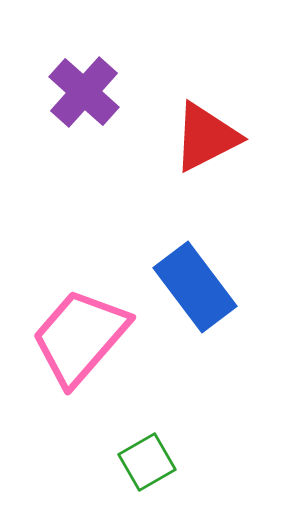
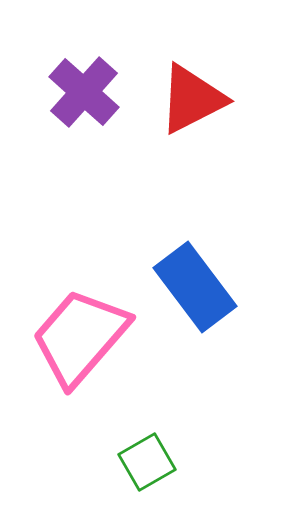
red triangle: moved 14 px left, 38 px up
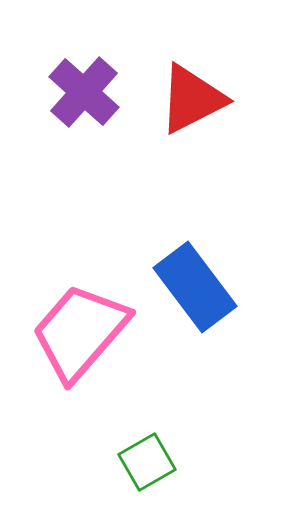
pink trapezoid: moved 5 px up
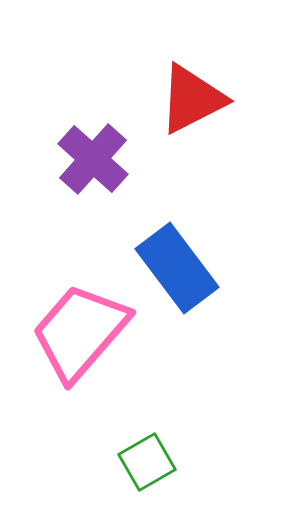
purple cross: moved 9 px right, 67 px down
blue rectangle: moved 18 px left, 19 px up
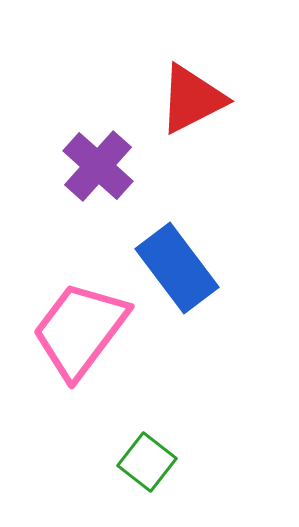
purple cross: moved 5 px right, 7 px down
pink trapezoid: moved 2 px up; rotated 4 degrees counterclockwise
green square: rotated 22 degrees counterclockwise
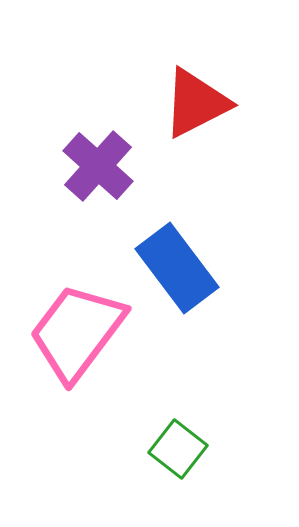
red triangle: moved 4 px right, 4 px down
pink trapezoid: moved 3 px left, 2 px down
green square: moved 31 px right, 13 px up
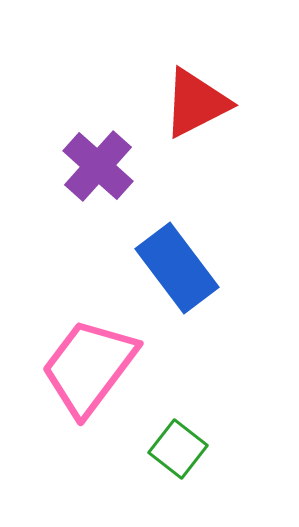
pink trapezoid: moved 12 px right, 35 px down
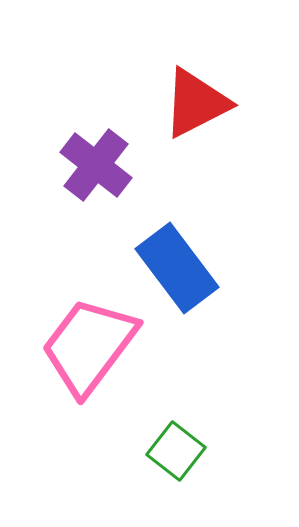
purple cross: moved 2 px left, 1 px up; rotated 4 degrees counterclockwise
pink trapezoid: moved 21 px up
green square: moved 2 px left, 2 px down
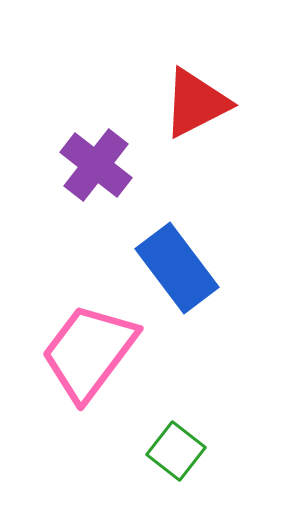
pink trapezoid: moved 6 px down
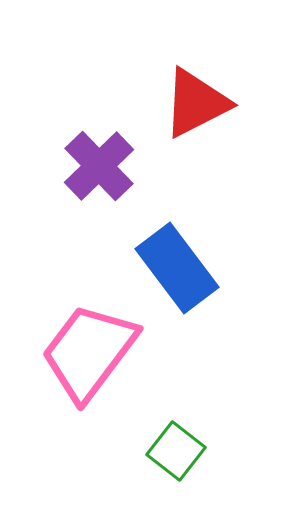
purple cross: moved 3 px right, 1 px down; rotated 8 degrees clockwise
